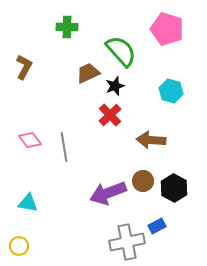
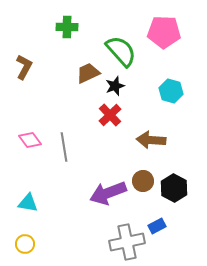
pink pentagon: moved 3 px left, 3 px down; rotated 16 degrees counterclockwise
yellow circle: moved 6 px right, 2 px up
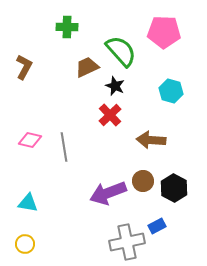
brown trapezoid: moved 1 px left, 6 px up
black star: rotated 30 degrees counterclockwise
pink diamond: rotated 40 degrees counterclockwise
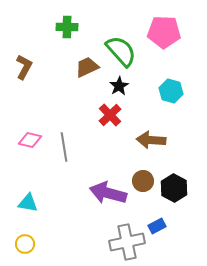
black star: moved 4 px right; rotated 18 degrees clockwise
purple arrow: rotated 36 degrees clockwise
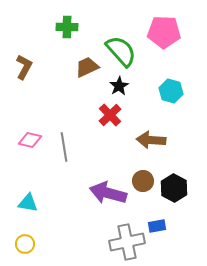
blue rectangle: rotated 18 degrees clockwise
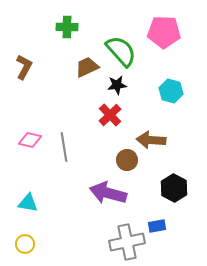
black star: moved 2 px left, 1 px up; rotated 24 degrees clockwise
brown circle: moved 16 px left, 21 px up
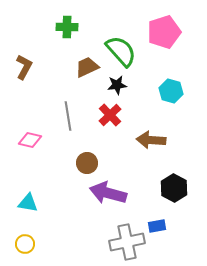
pink pentagon: rotated 20 degrees counterclockwise
gray line: moved 4 px right, 31 px up
brown circle: moved 40 px left, 3 px down
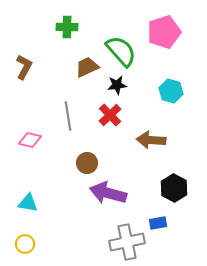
blue rectangle: moved 1 px right, 3 px up
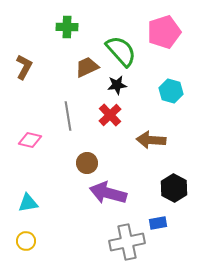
cyan triangle: rotated 20 degrees counterclockwise
yellow circle: moved 1 px right, 3 px up
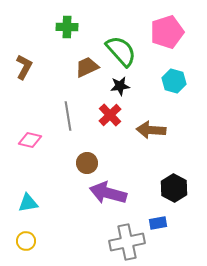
pink pentagon: moved 3 px right
black star: moved 3 px right, 1 px down
cyan hexagon: moved 3 px right, 10 px up
brown arrow: moved 10 px up
